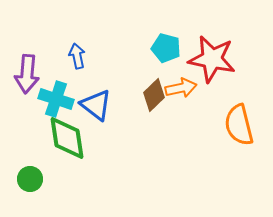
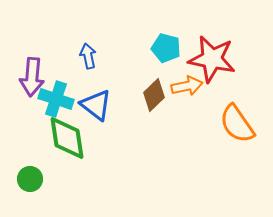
blue arrow: moved 11 px right
purple arrow: moved 5 px right, 3 px down
orange arrow: moved 6 px right, 2 px up
orange semicircle: moved 2 px left, 1 px up; rotated 21 degrees counterclockwise
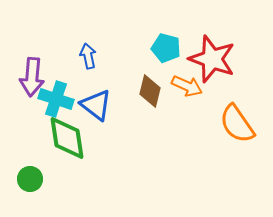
red star: rotated 9 degrees clockwise
orange arrow: rotated 36 degrees clockwise
brown diamond: moved 4 px left, 4 px up; rotated 32 degrees counterclockwise
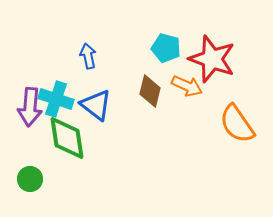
purple arrow: moved 2 px left, 30 px down
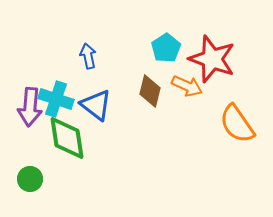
cyan pentagon: rotated 24 degrees clockwise
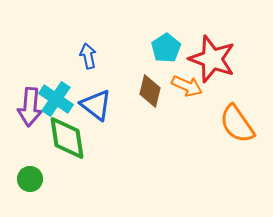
cyan cross: rotated 16 degrees clockwise
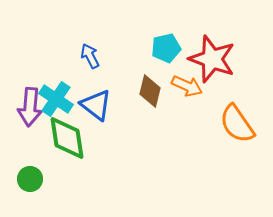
cyan pentagon: rotated 20 degrees clockwise
blue arrow: moved 2 px right; rotated 15 degrees counterclockwise
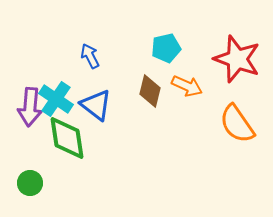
red star: moved 25 px right
green circle: moved 4 px down
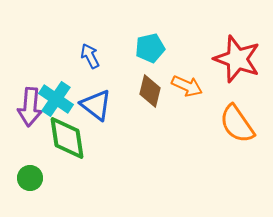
cyan pentagon: moved 16 px left
green circle: moved 5 px up
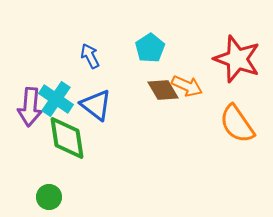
cyan pentagon: rotated 20 degrees counterclockwise
brown diamond: moved 13 px right, 1 px up; rotated 44 degrees counterclockwise
green circle: moved 19 px right, 19 px down
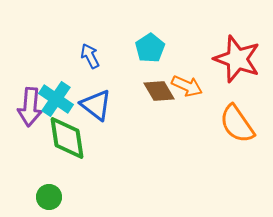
brown diamond: moved 4 px left, 1 px down
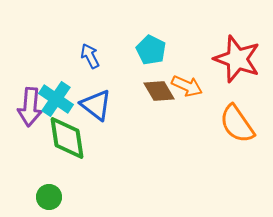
cyan pentagon: moved 1 px right, 2 px down; rotated 12 degrees counterclockwise
